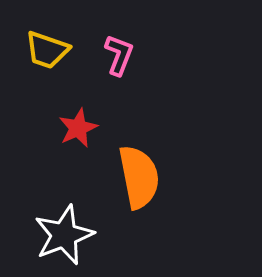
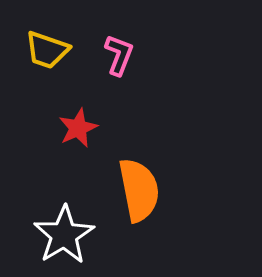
orange semicircle: moved 13 px down
white star: rotated 10 degrees counterclockwise
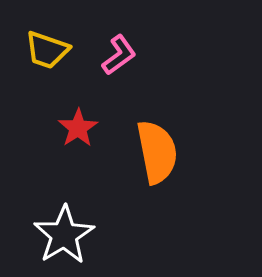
pink L-shape: rotated 33 degrees clockwise
red star: rotated 9 degrees counterclockwise
orange semicircle: moved 18 px right, 38 px up
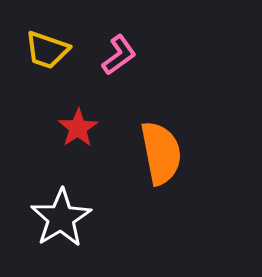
orange semicircle: moved 4 px right, 1 px down
white star: moved 3 px left, 17 px up
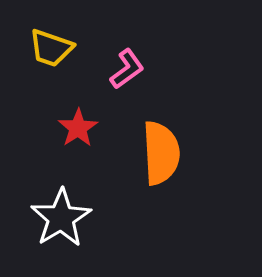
yellow trapezoid: moved 4 px right, 2 px up
pink L-shape: moved 8 px right, 14 px down
orange semicircle: rotated 8 degrees clockwise
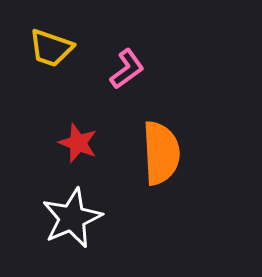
red star: moved 15 px down; rotated 18 degrees counterclockwise
white star: moved 11 px right; rotated 8 degrees clockwise
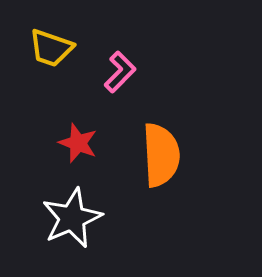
pink L-shape: moved 7 px left, 3 px down; rotated 9 degrees counterclockwise
orange semicircle: moved 2 px down
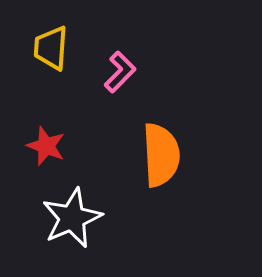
yellow trapezoid: rotated 75 degrees clockwise
red star: moved 32 px left, 3 px down
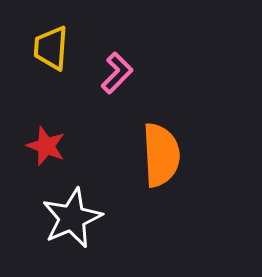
pink L-shape: moved 3 px left, 1 px down
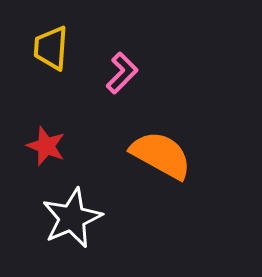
pink L-shape: moved 5 px right
orange semicircle: rotated 58 degrees counterclockwise
